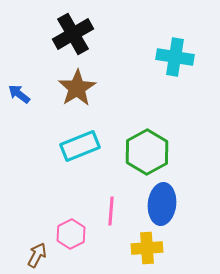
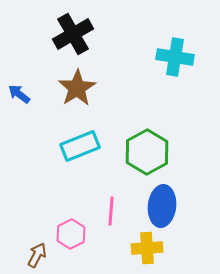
blue ellipse: moved 2 px down
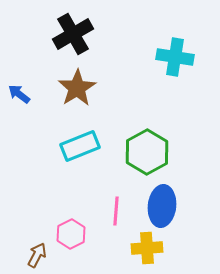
pink line: moved 5 px right
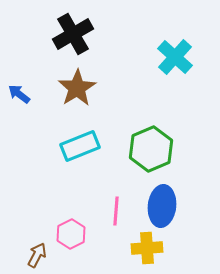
cyan cross: rotated 33 degrees clockwise
green hexagon: moved 4 px right, 3 px up; rotated 6 degrees clockwise
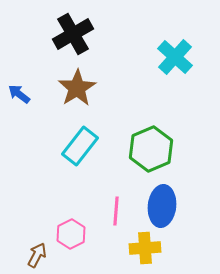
cyan rectangle: rotated 30 degrees counterclockwise
yellow cross: moved 2 px left
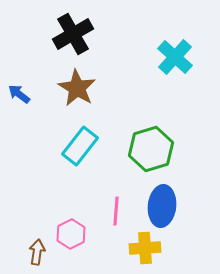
brown star: rotated 9 degrees counterclockwise
green hexagon: rotated 6 degrees clockwise
brown arrow: moved 3 px up; rotated 20 degrees counterclockwise
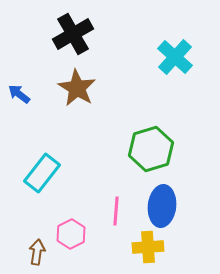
cyan rectangle: moved 38 px left, 27 px down
yellow cross: moved 3 px right, 1 px up
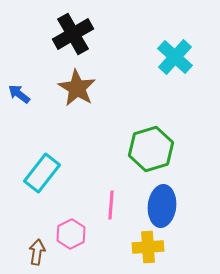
pink line: moved 5 px left, 6 px up
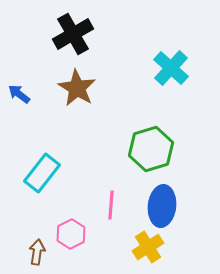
cyan cross: moved 4 px left, 11 px down
yellow cross: rotated 28 degrees counterclockwise
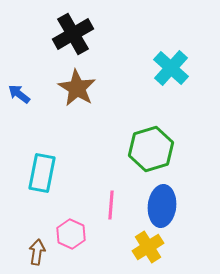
cyan rectangle: rotated 27 degrees counterclockwise
pink hexagon: rotated 8 degrees counterclockwise
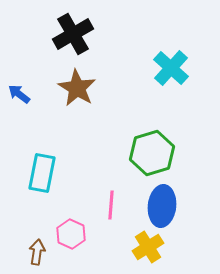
green hexagon: moved 1 px right, 4 px down
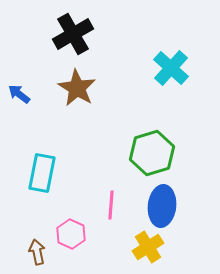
brown arrow: rotated 20 degrees counterclockwise
